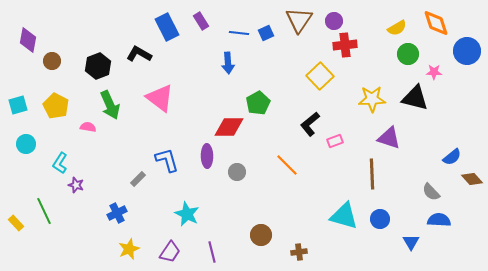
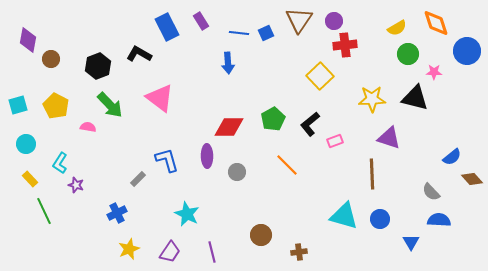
brown circle at (52, 61): moved 1 px left, 2 px up
green pentagon at (258, 103): moved 15 px right, 16 px down
green arrow at (110, 105): rotated 20 degrees counterclockwise
yellow rectangle at (16, 223): moved 14 px right, 44 px up
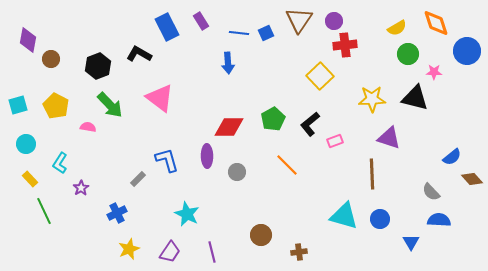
purple star at (76, 185): moved 5 px right, 3 px down; rotated 21 degrees clockwise
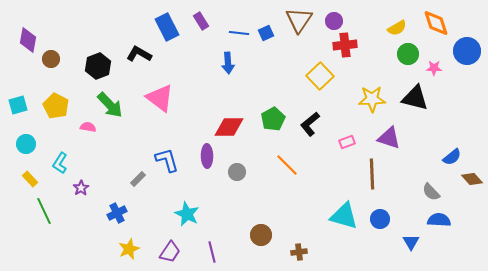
pink star at (434, 72): moved 4 px up
pink rectangle at (335, 141): moved 12 px right, 1 px down
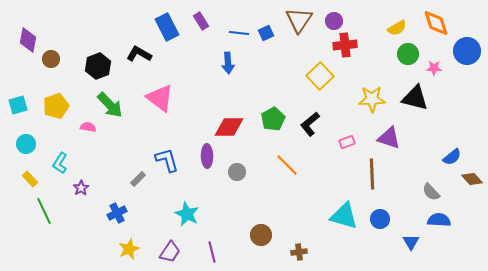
yellow pentagon at (56, 106): rotated 25 degrees clockwise
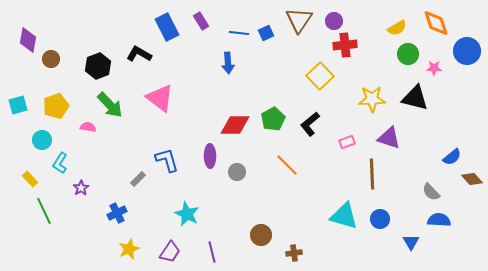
red diamond at (229, 127): moved 6 px right, 2 px up
cyan circle at (26, 144): moved 16 px right, 4 px up
purple ellipse at (207, 156): moved 3 px right
brown cross at (299, 252): moved 5 px left, 1 px down
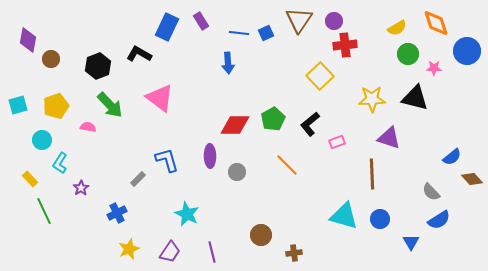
blue rectangle at (167, 27): rotated 52 degrees clockwise
pink rectangle at (347, 142): moved 10 px left
blue semicircle at (439, 220): rotated 145 degrees clockwise
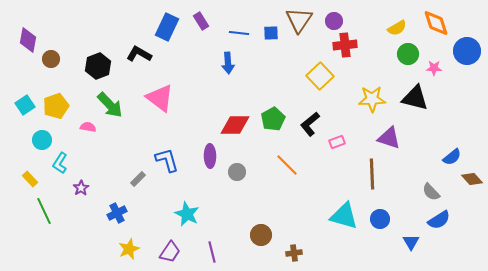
blue square at (266, 33): moved 5 px right; rotated 21 degrees clockwise
cyan square at (18, 105): moved 7 px right; rotated 18 degrees counterclockwise
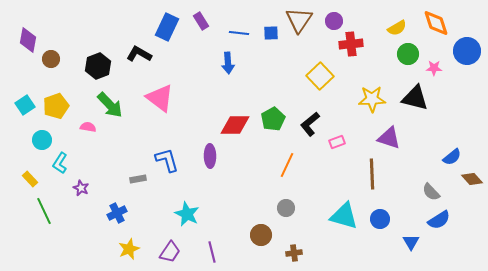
red cross at (345, 45): moved 6 px right, 1 px up
orange line at (287, 165): rotated 70 degrees clockwise
gray circle at (237, 172): moved 49 px right, 36 px down
gray rectangle at (138, 179): rotated 35 degrees clockwise
purple star at (81, 188): rotated 14 degrees counterclockwise
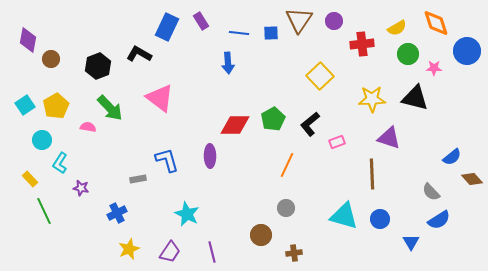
red cross at (351, 44): moved 11 px right
green arrow at (110, 105): moved 3 px down
yellow pentagon at (56, 106): rotated 10 degrees counterclockwise
purple star at (81, 188): rotated 14 degrees counterclockwise
